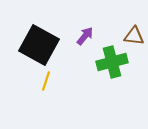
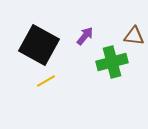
yellow line: rotated 42 degrees clockwise
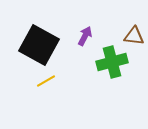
purple arrow: rotated 12 degrees counterclockwise
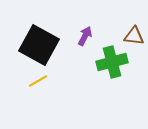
yellow line: moved 8 px left
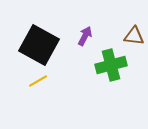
green cross: moved 1 px left, 3 px down
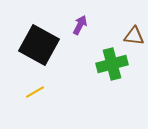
purple arrow: moved 5 px left, 11 px up
green cross: moved 1 px right, 1 px up
yellow line: moved 3 px left, 11 px down
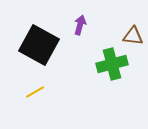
purple arrow: rotated 12 degrees counterclockwise
brown triangle: moved 1 px left
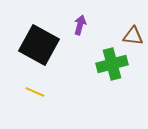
yellow line: rotated 54 degrees clockwise
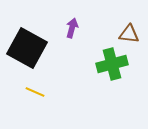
purple arrow: moved 8 px left, 3 px down
brown triangle: moved 4 px left, 2 px up
black square: moved 12 px left, 3 px down
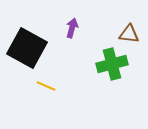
yellow line: moved 11 px right, 6 px up
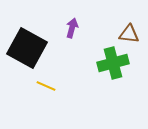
green cross: moved 1 px right, 1 px up
